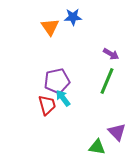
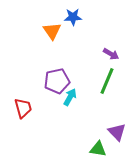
orange triangle: moved 2 px right, 4 px down
cyan arrow: moved 7 px right, 1 px up; rotated 66 degrees clockwise
red trapezoid: moved 24 px left, 3 px down
green triangle: moved 1 px right, 2 px down
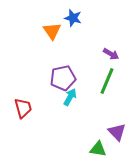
blue star: moved 1 px down; rotated 18 degrees clockwise
purple pentagon: moved 6 px right, 3 px up
